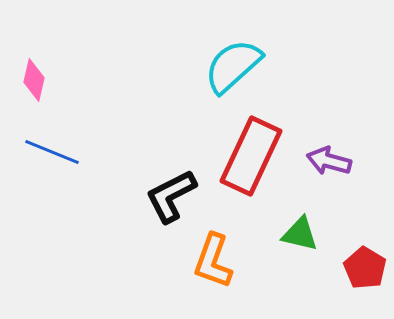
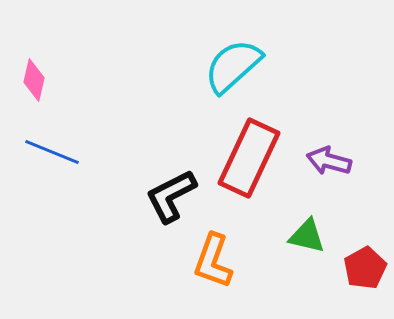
red rectangle: moved 2 px left, 2 px down
green triangle: moved 7 px right, 2 px down
red pentagon: rotated 12 degrees clockwise
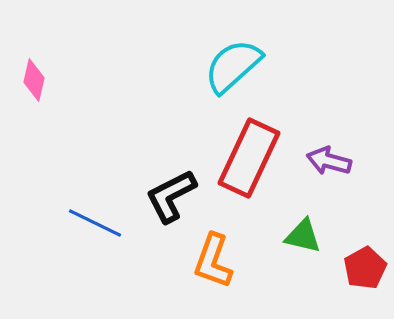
blue line: moved 43 px right, 71 px down; rotated 4 degrees clockwise
green triangle: moved 4 px left
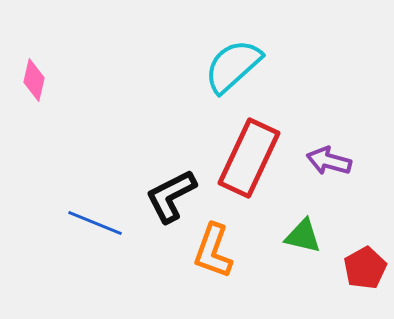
blue line: rotated 4 degrees counterclockwise
orange L-shape: moved 10 px up
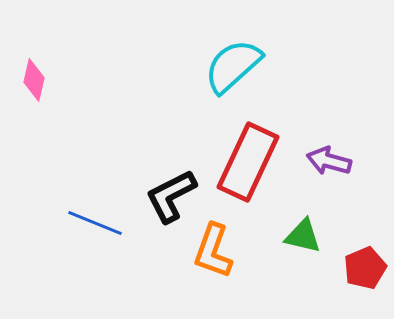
red rectangle: moved 1 px left, 4 px down
red pentagon: rotated 6 degrees clockwise
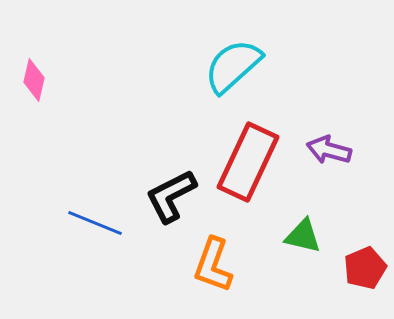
purple arrow: moved 11 px up
orange L-shape: moved 14 px down
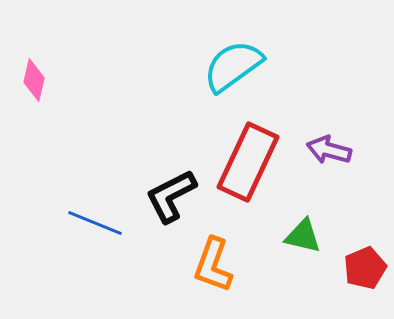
cyan semicircle: rotated 6 degrees clockwise
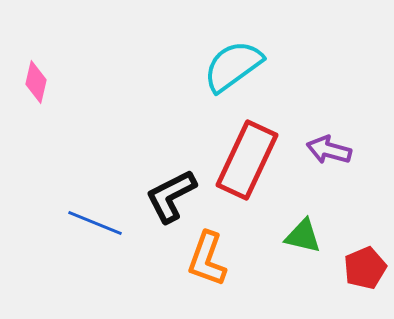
pink diamond: moved 2 px right, 2 px down
red rectangle: moved 1 px left, 2 px up
orange L-shape: moved 6 px left, 6 px up
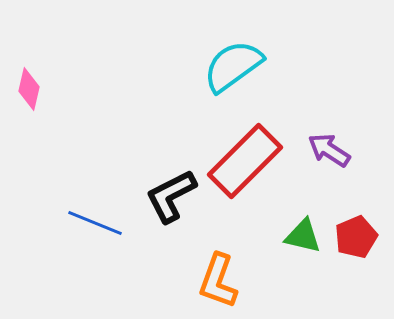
pink diamond: moved 7 px left, 7 px down
purple arrow: rotated 18 degrees clockwise
red rectangle: moved 2 px left, 1 px down; rotated 20 degrees clockwise
orange L-shape: moved 11 px right, 22 px down
red pentagon: moved 9 px left, 31 px up
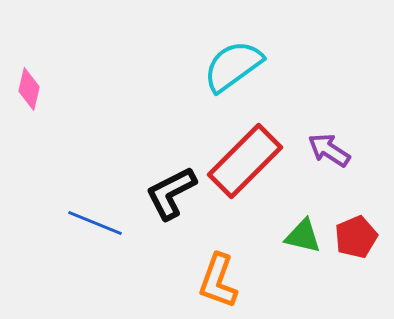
black L-shape: moved 3 px up
